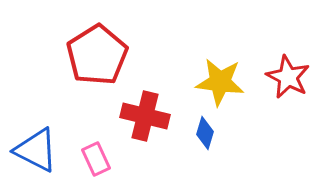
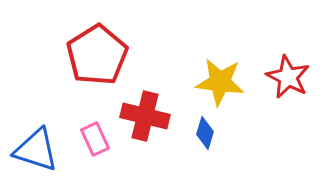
blue triangle: rotated 9 degrees counterclockwise
pink rectangle: moved 1 px left, 20 px up
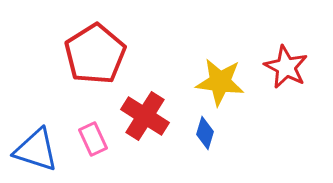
red pentagon: moved 2 px left, 1 px up
red star: moved 2 px left, 10 px up
red cross: rotated 18 degrees clockwise
pink rectangle: moved 2 px left
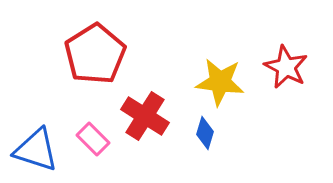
pink rectangle: rotated 20 degrees counterclockwise
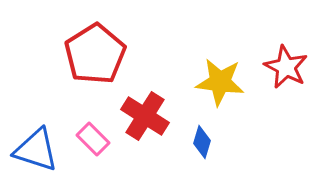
blue diamond: moved 3 px left, 9 px down
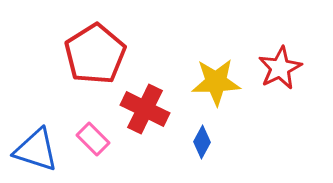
red star: moved 6 px left, 1 px down; rotated 18 degrees clockwise
yellow star: moved 4 px left; rotated 9 degrees counterclockwise
red cross: moved 7 px up; rotated 6 degrees counterclockwise
blue diamond: rotated 12 degrees clockwise
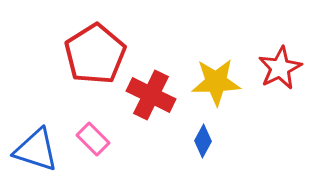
red cross: moved 6 px right, 14 px up
blue diamond: moved 1 px right, 1 px up
